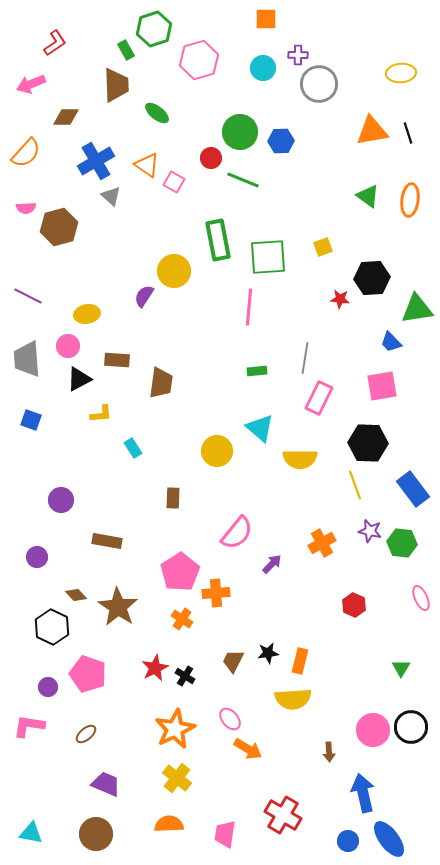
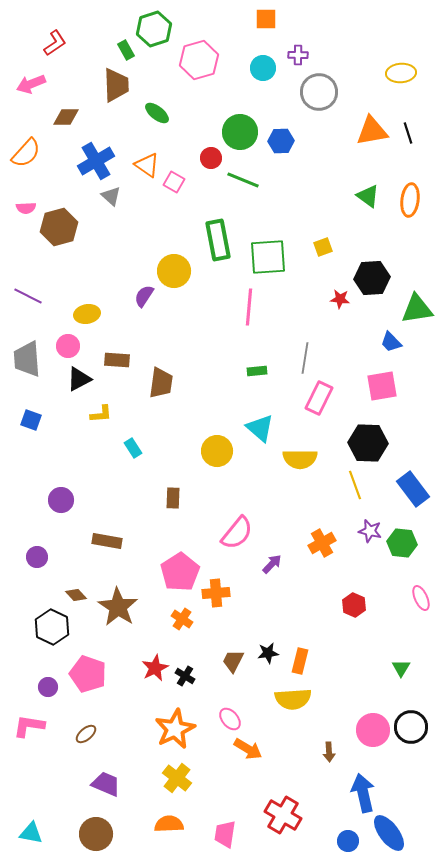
gray circle at (319, 84): moved 8 px down
blue ellipse at (389, 839): moved 6 px up
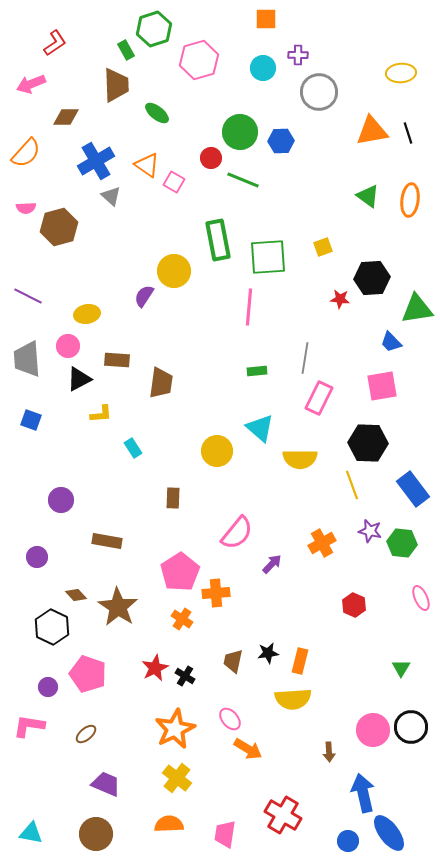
yellow line at (355, 485): moved 3 px left
brown trapezoid at (233, 661): rotated 15 degrees counterclockwise
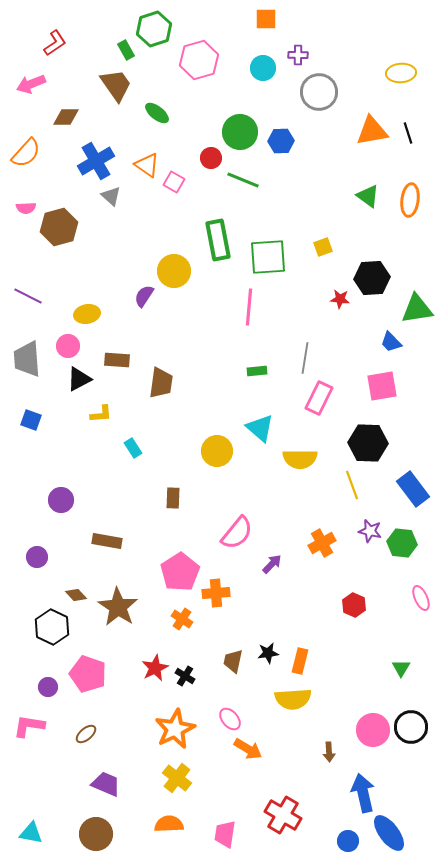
brown trapezoid at (116, 85): rotated 33 degrees counterclockwise
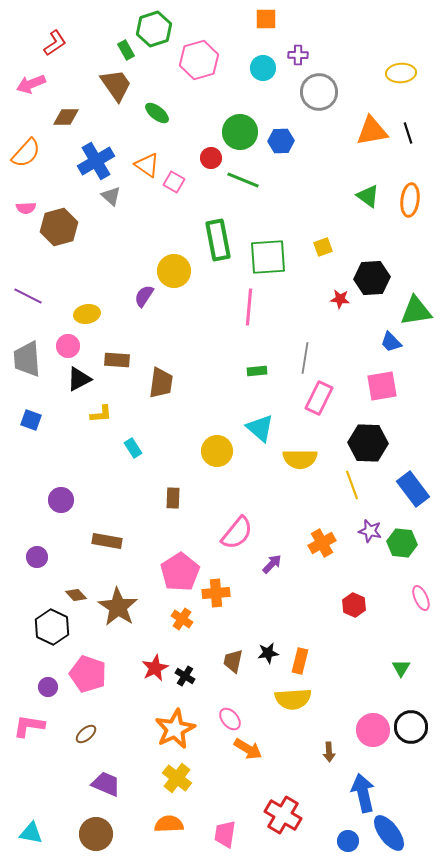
green triangle at (417, 309): moved 1 px left, 2 px down
